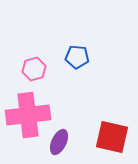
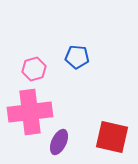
pink cross: moved 2 px right, 3 px up
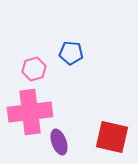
blue pentagon: moved 6 px left, 4 px up
purple ellipse: rotated 45 degrees counterclockwise
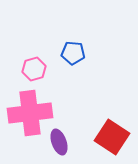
blue pentagon: moved 2 px right
pink cross: moved 1 px down
red square: rotated 20 degrees clockwise
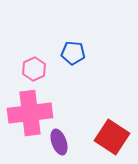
pink hexagon: rotated 10 degrees counterclockwise
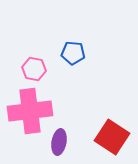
pink hexagon: rotated 25 degrees counterclockwise
pink cross: moved 2 px up
purple ellipse: rotated 30 degrees clockwise
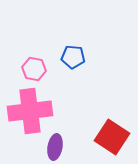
blue pentagon: moved 4 px down
purple ellipse: moved 4 px left, 5 px down
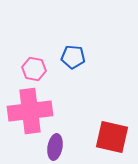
red square: rotated 20 degrees counterclockwise
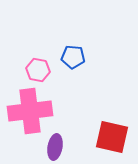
pink hexagon: moved 4 px right, 1 px down
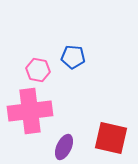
red square: moved 1 px left, 1 px down
purple ellipse: moved 9 px right; rotated 15 degrees clockwise
